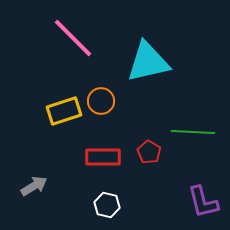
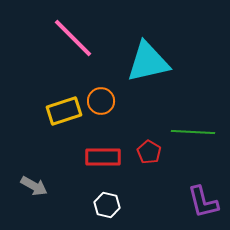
gray arrow: rotated 60 degrees clockwise
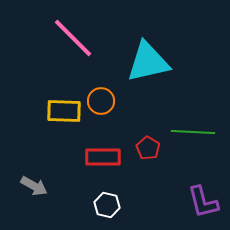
yellow rectangle: rotated 20 degrees clockwise
red pentagon: moved 1 px left, 4 px up
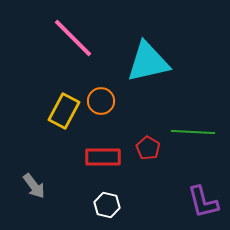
yellow rectangle: rotated 64 degrees counterclockwise
gray arrow: rotated 24 degrees clockwise
